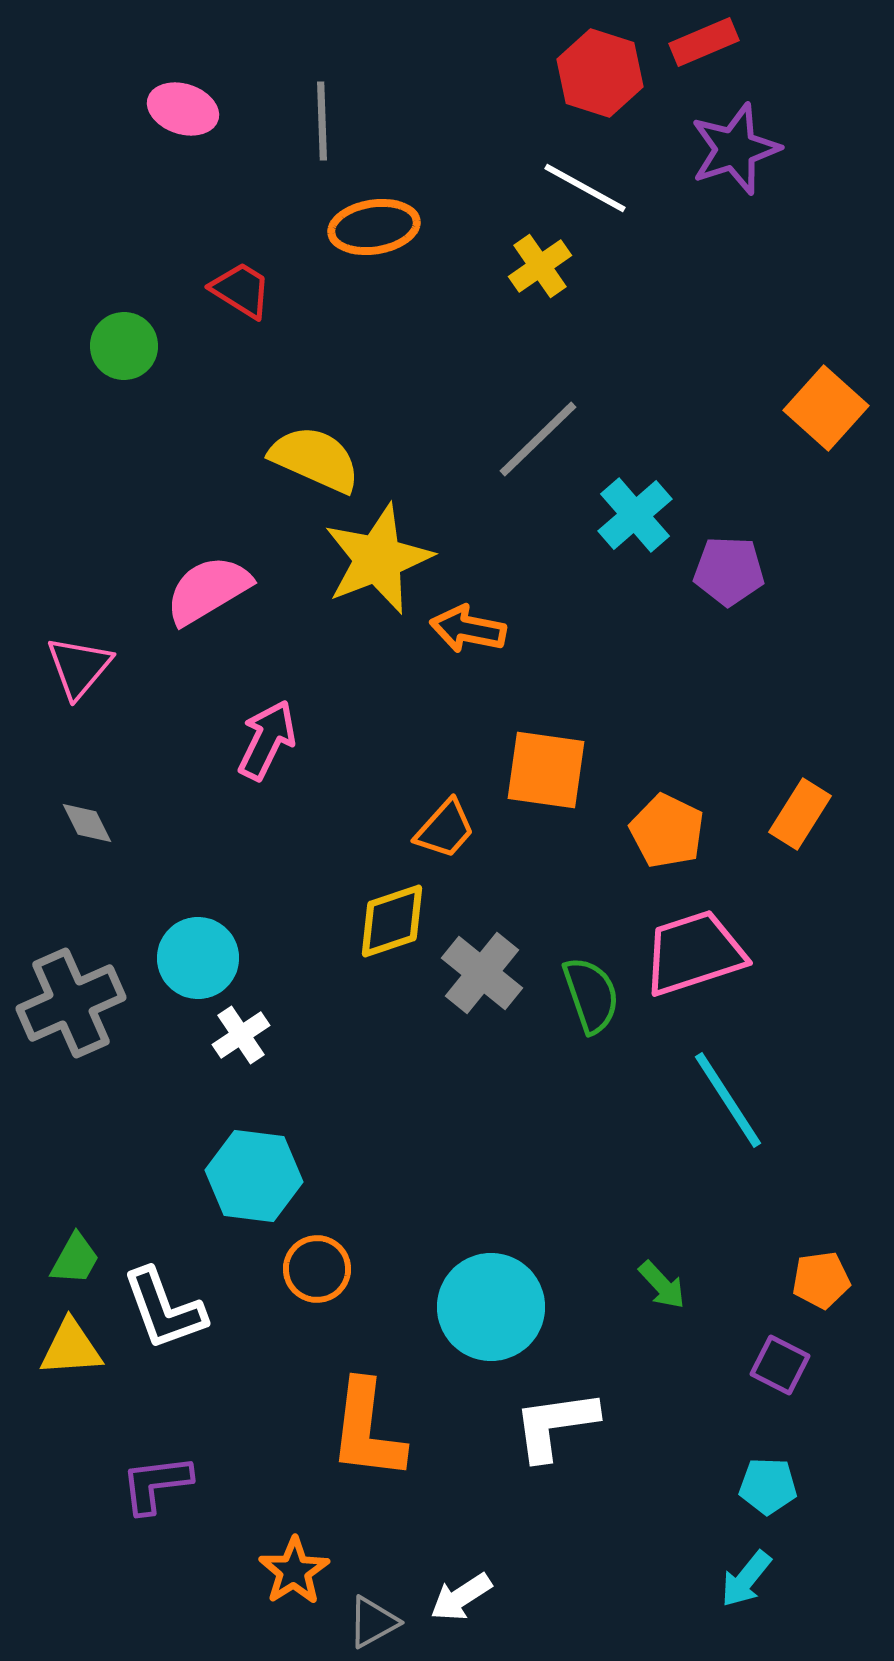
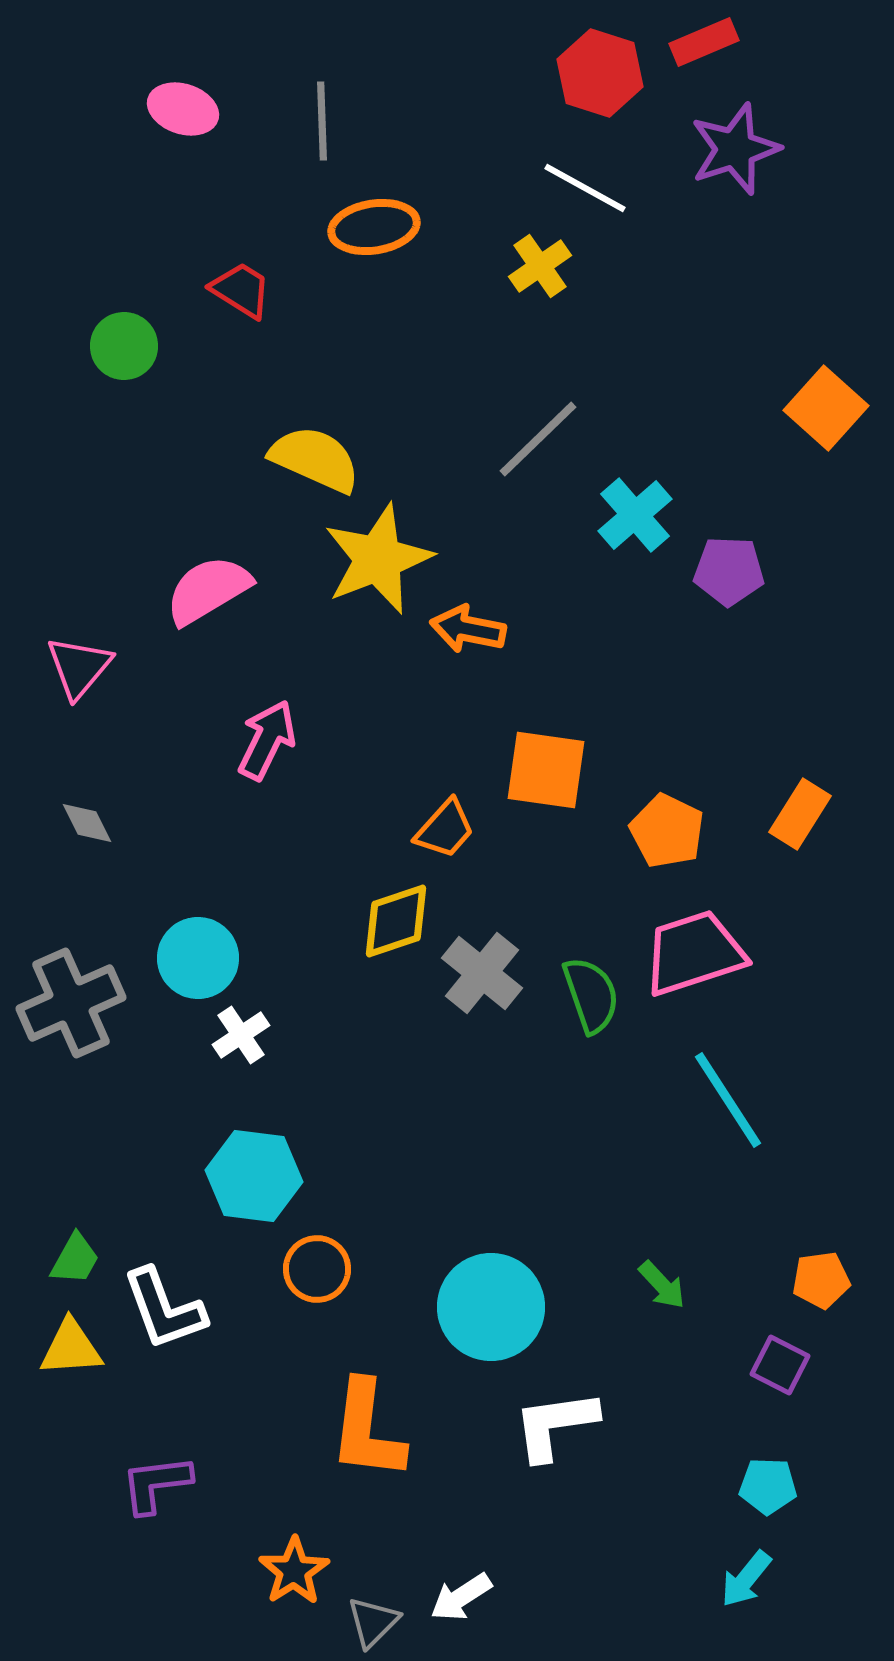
yellow diamond at (392, 921): moved 4 px right
gray triangle at (373, 1622): rotated 16 degrees counterclockwise
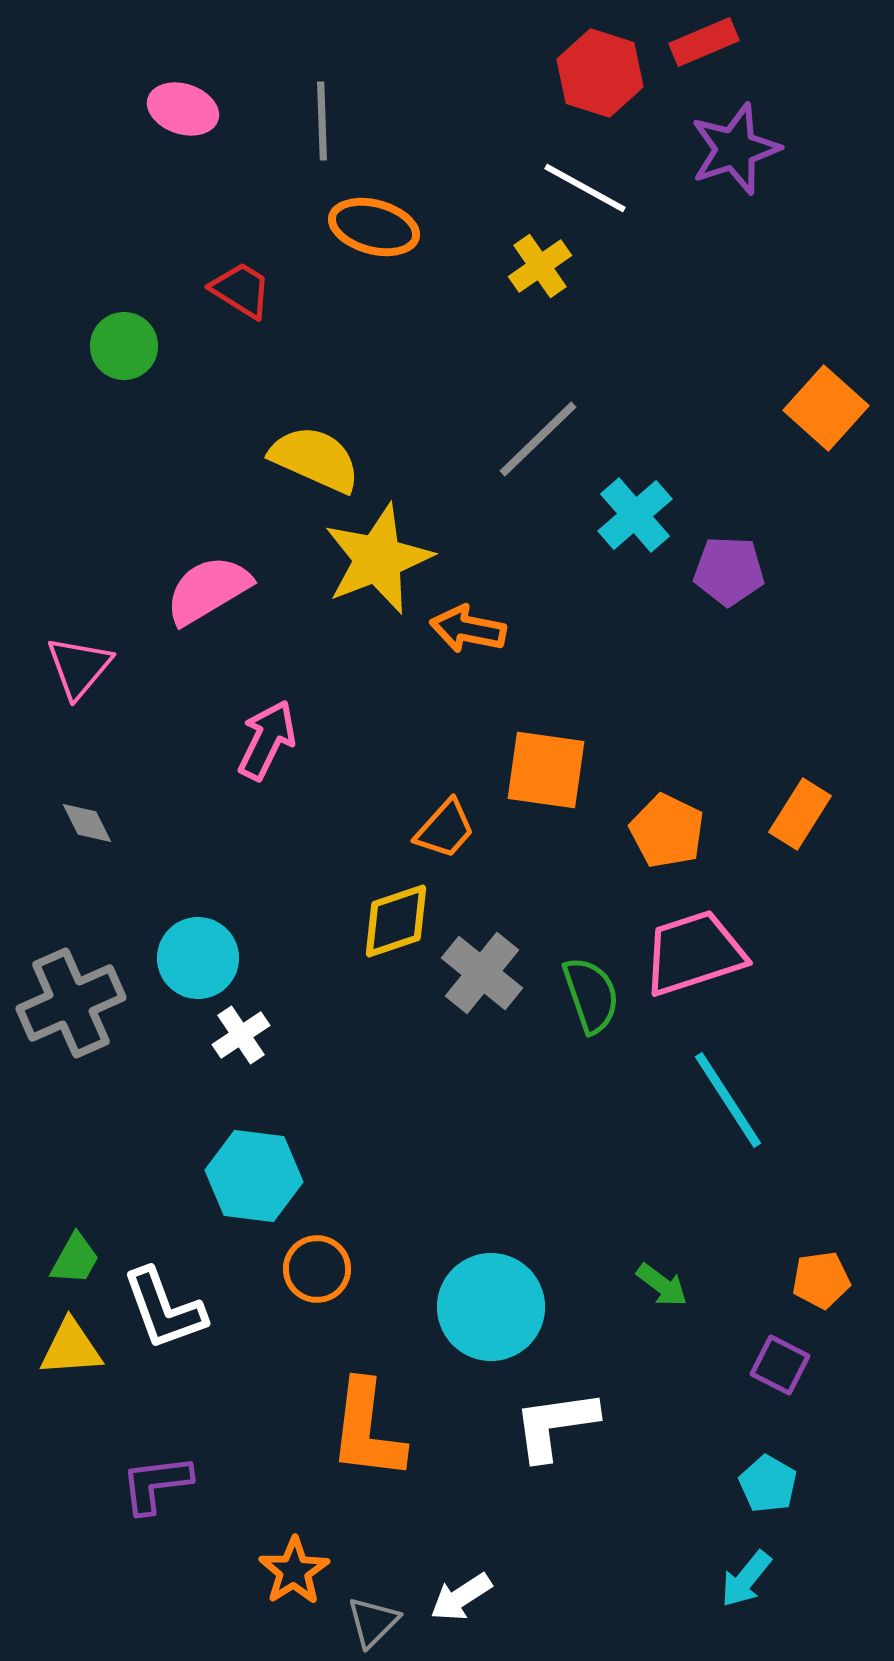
orange ellipse at (374, 227): rotated 24 degrees clockwise
green arrow at (662, 1285): rotated 10 degrees counterclockwise
cyan pentagon at (768, 1486): moved 2 px up; rotated 28 degrees clockwise
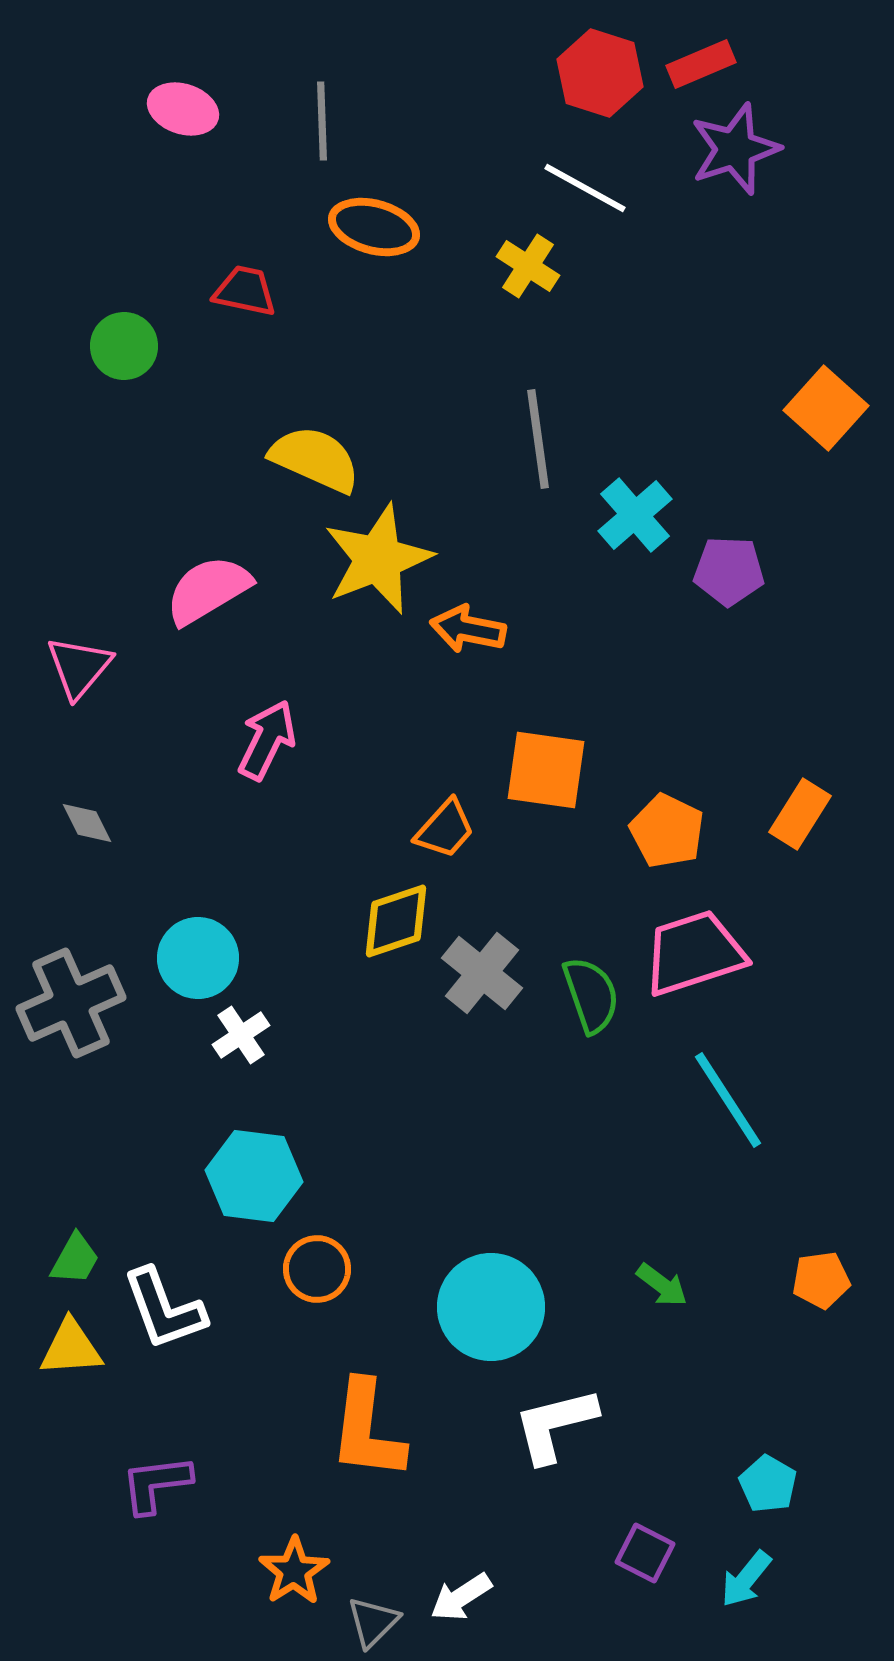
red rectangle at (704, 42): moved 3 px left, 22 px down
yellow cross at (540, 266): moved 12 px left; rotated 22 degrees counterclockwise
red trapezoid at (241, 290): moved 4 px right, 1 px down; rotated 20 degrees counterclockwise
gray line at (538, 439): rotated 54 degrees counterclockwise
purple square at (780, 1365): moved 135 px left, 188 px down
white L-shape at (555, 1425): rotated 6 degrees counterclockwise
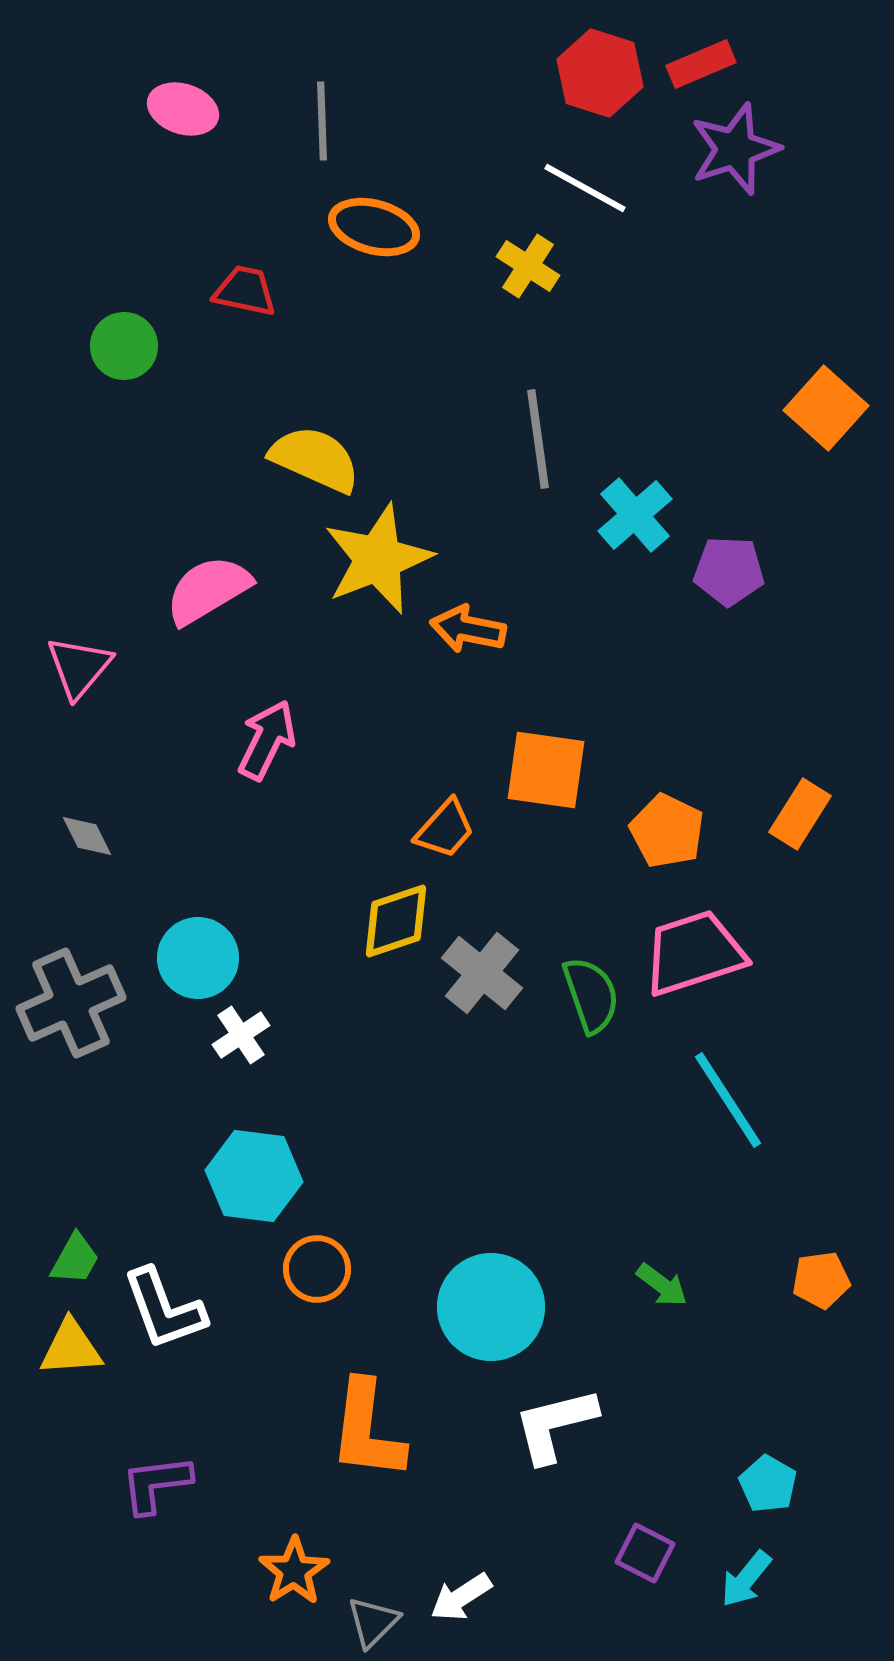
gray diamond at (87, 823): moved 13 px down
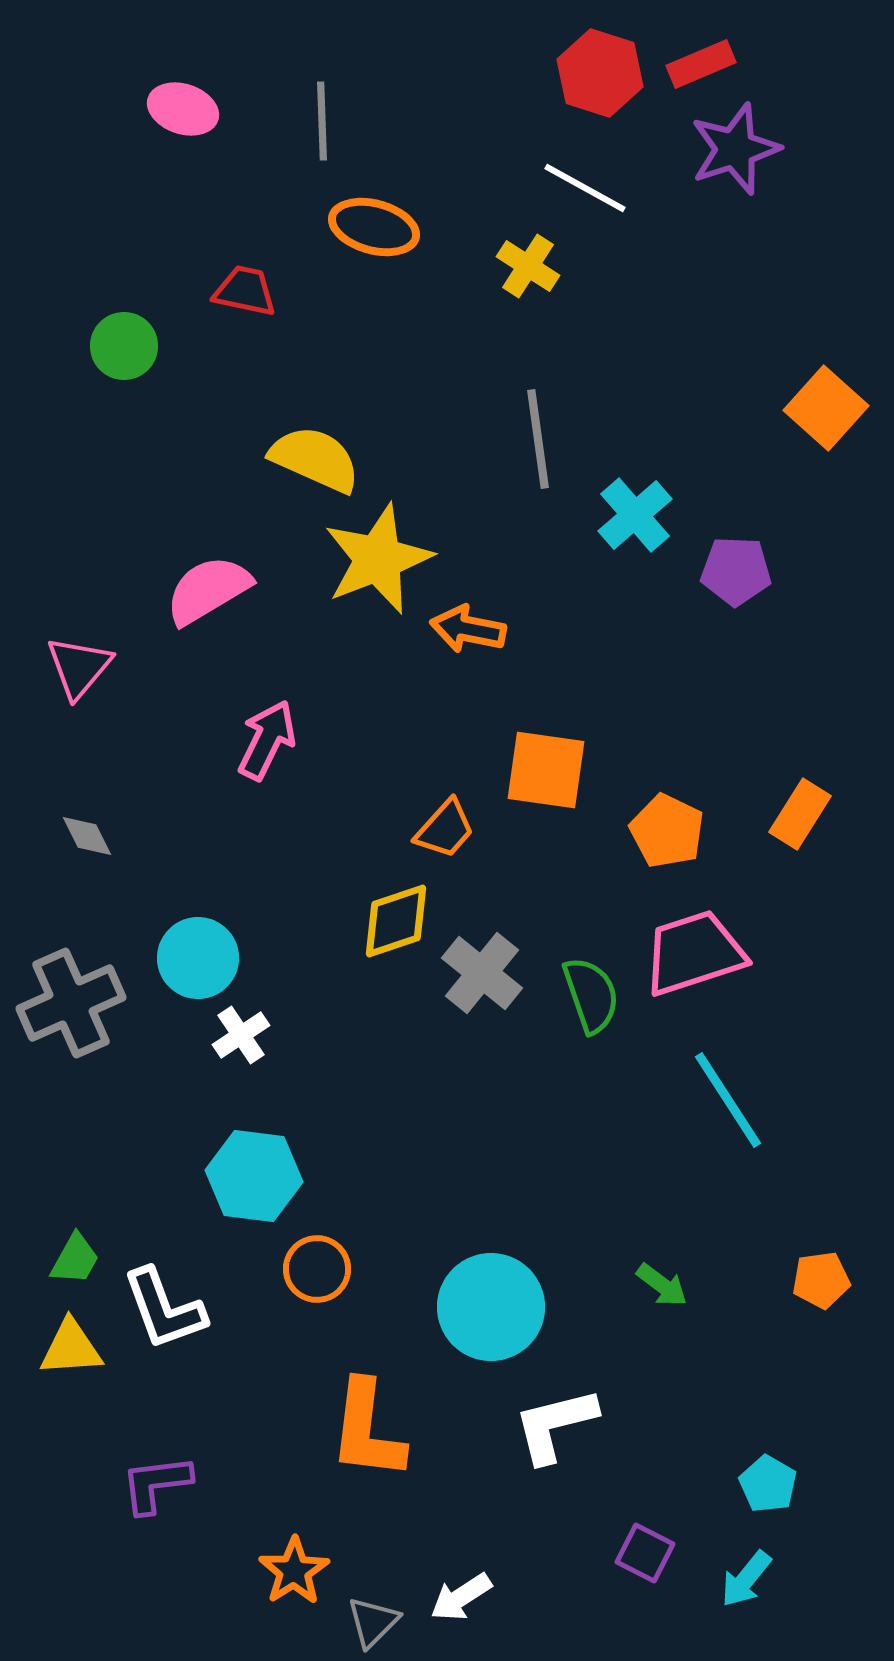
purple pentagon at (729, 571): moved 7 px right
